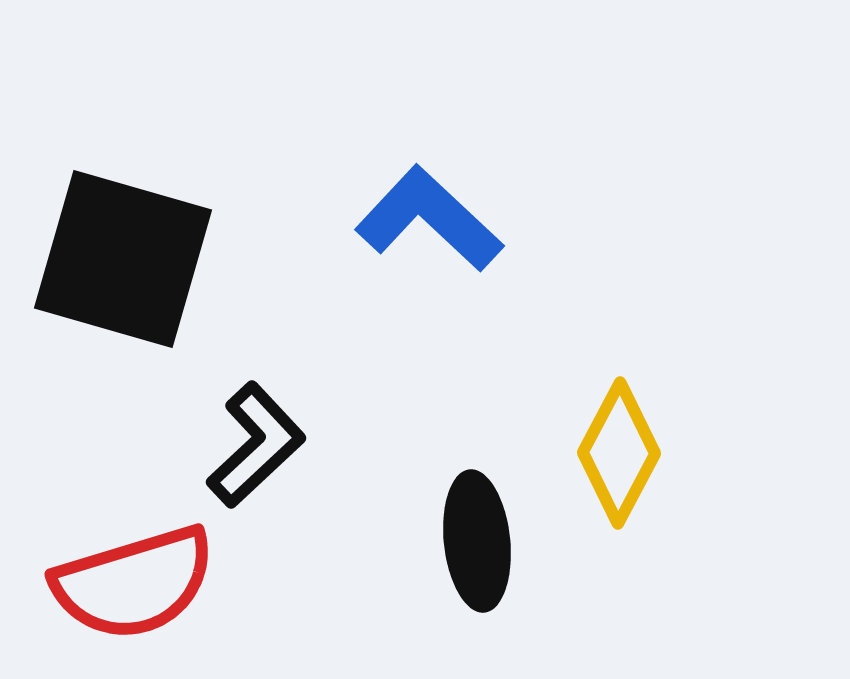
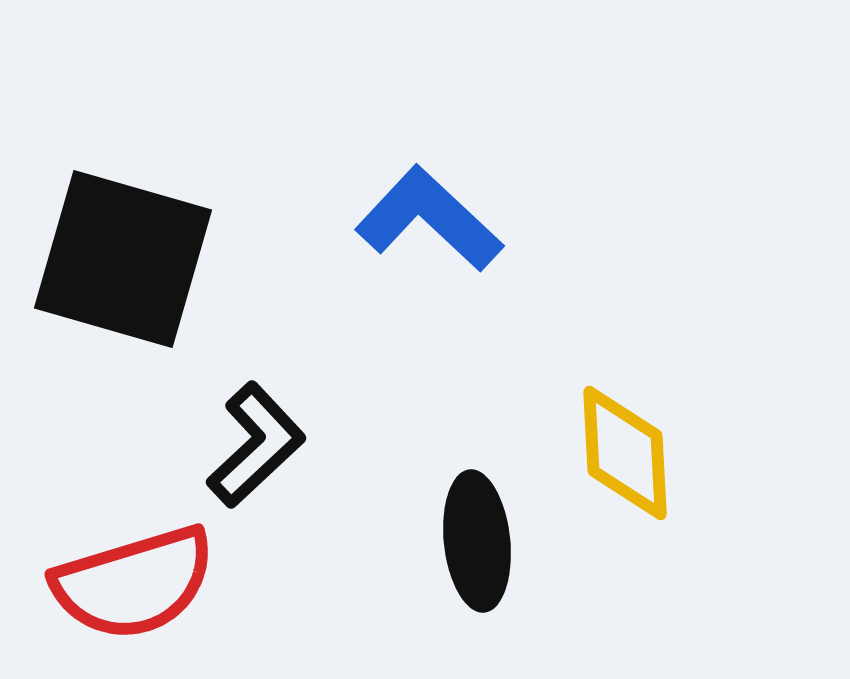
yellow diamond: moved 6 px right; rotated 31 degrees counterclockwise
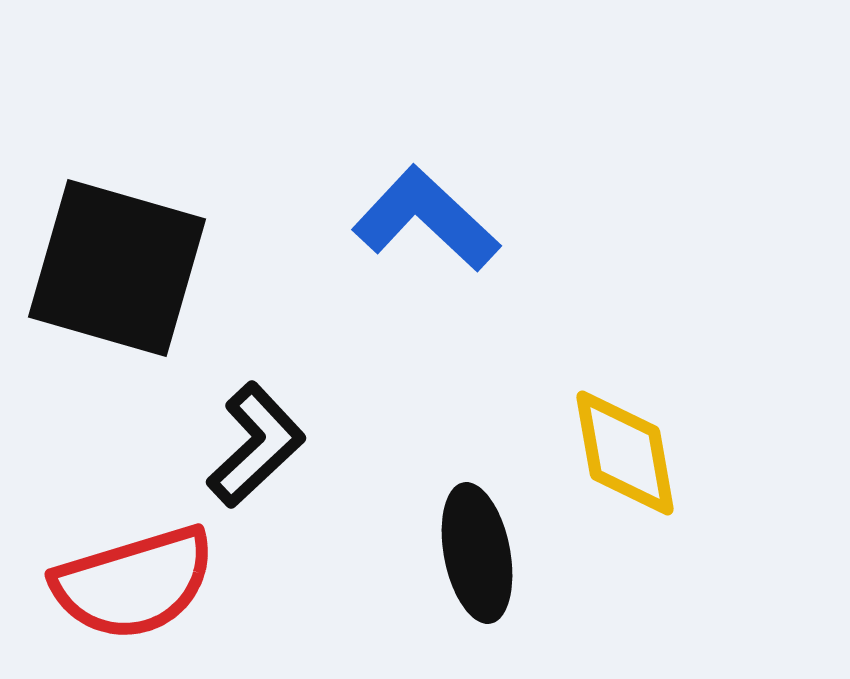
blue L-shape: moved 3 px left
black square: moved 6 px left, 9 px down
yellow diamond: rotated 7 degrees counterclockwise
black ellipse: moved 12 px down; rotated 5 degrees counterclockwise
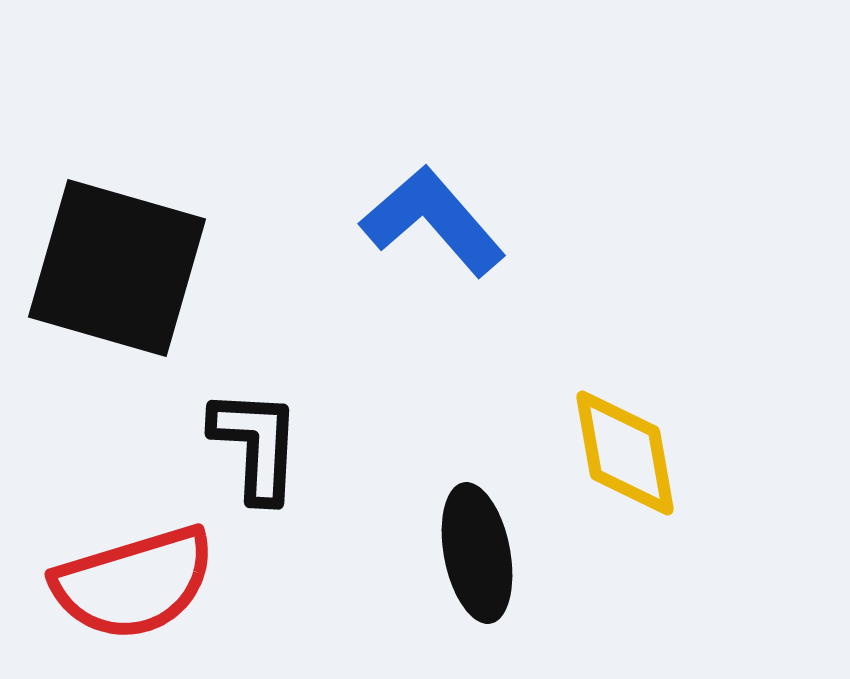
blue L-shape: moved 7 px right, 2 px down; rotated 6 degrees clockwise
black L-shape: rotated 44 degrees counterclockwise
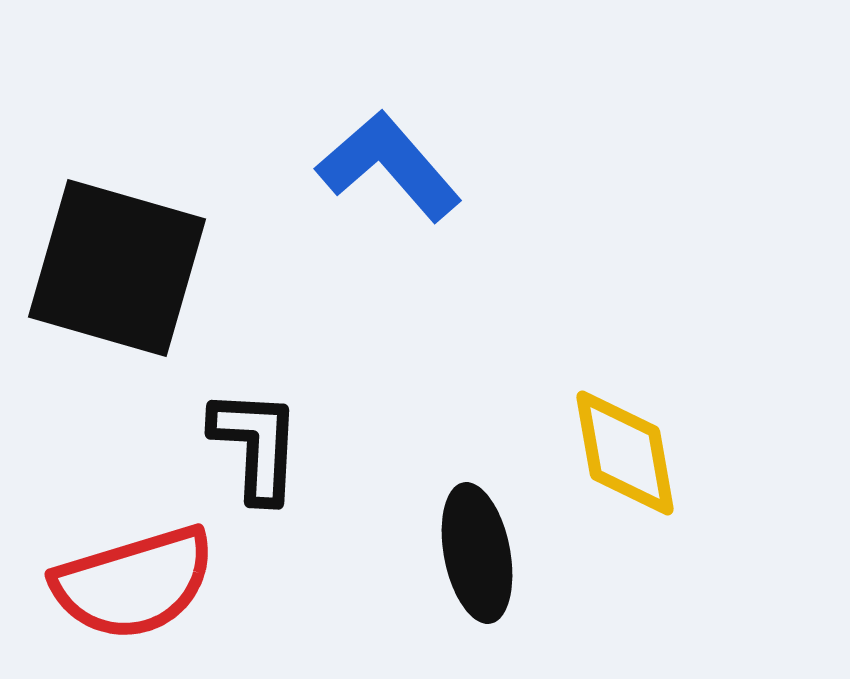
blue L-shape: moved 44 px left, 55 px up
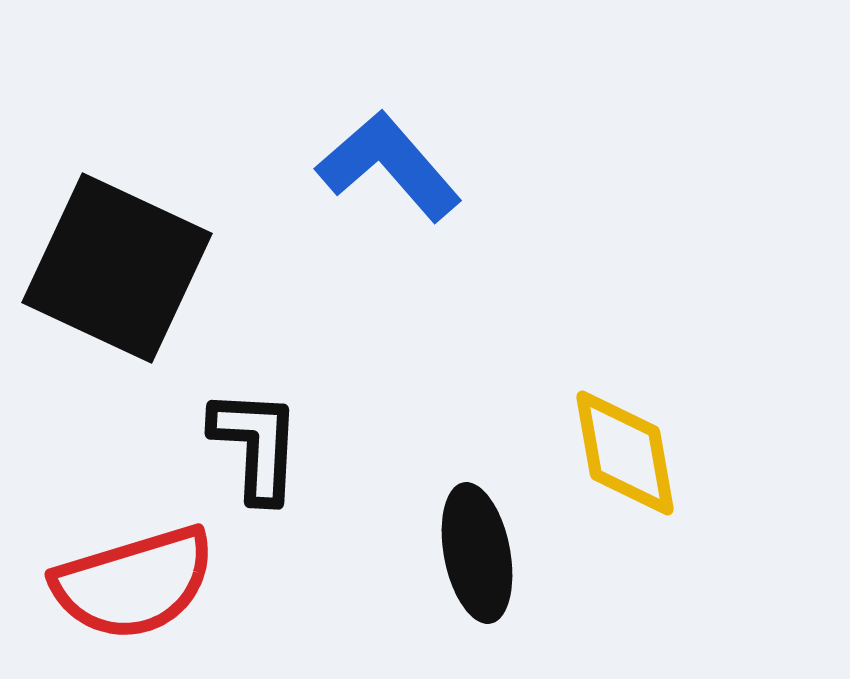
black square: rotated 9 degrees clockwise
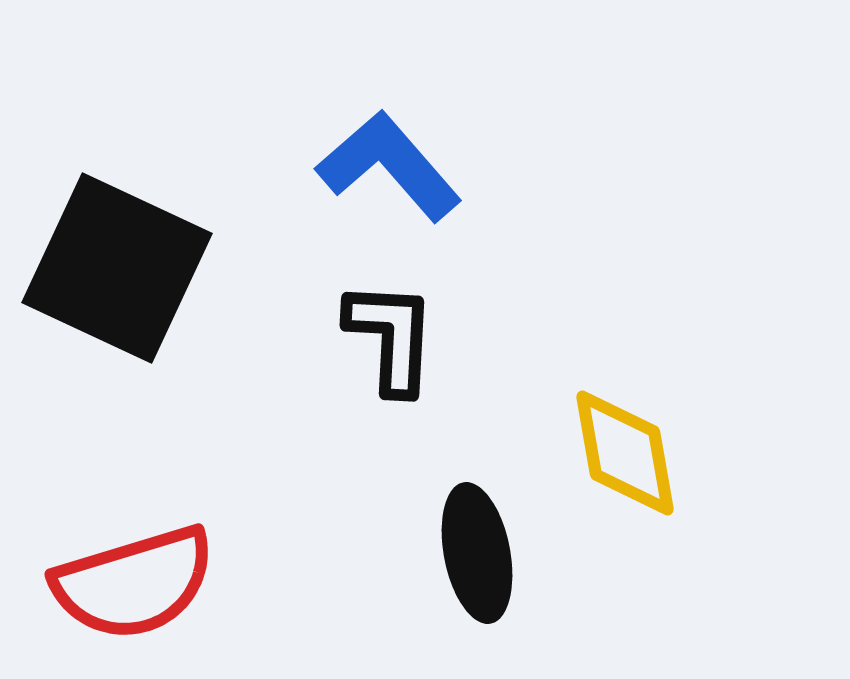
black L-shape: moved 135 px right, 108 px up
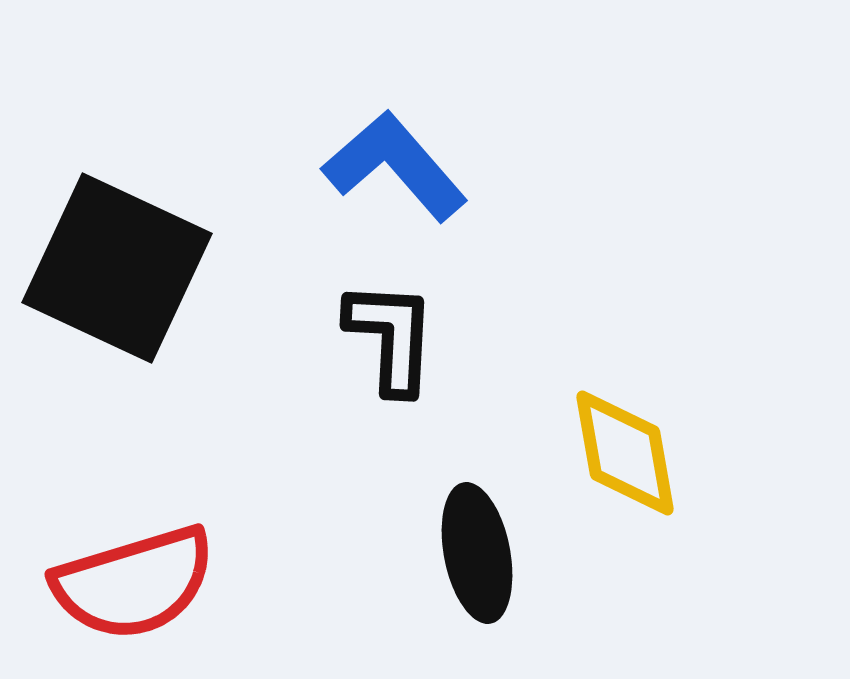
blue L-shape: moved 6 px right
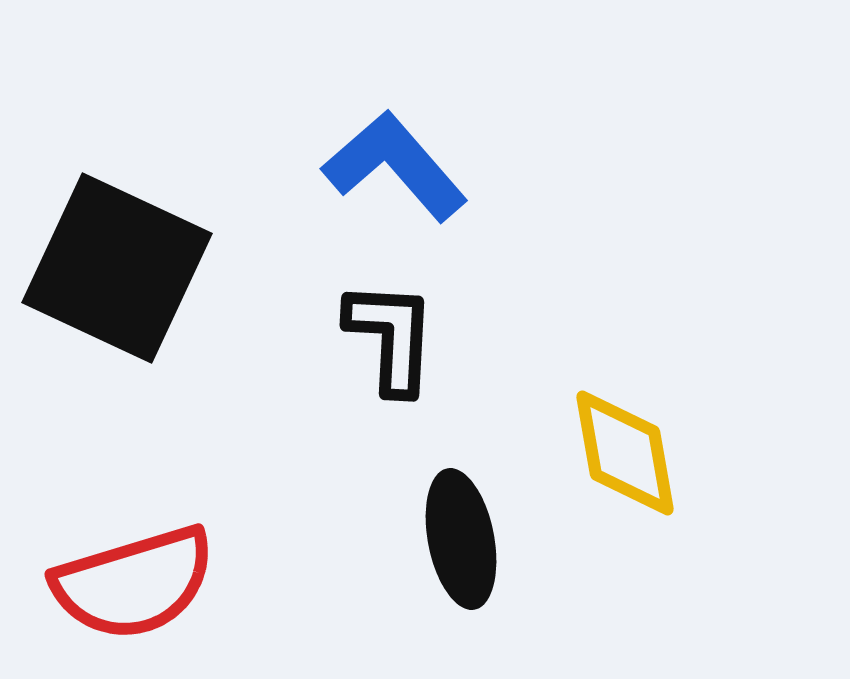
black ellipse: moved 16 px left, 14 px up
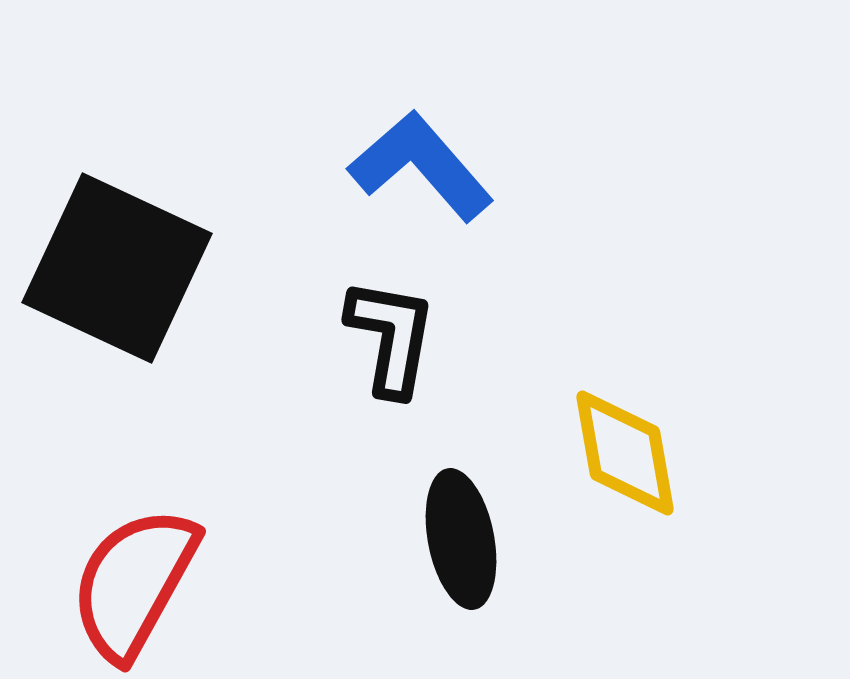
blue L-shape: moved 26 px right
black L-shape: rotated 7 degrees clockwise
red semicircle: rotated 136 degrees clockwise
